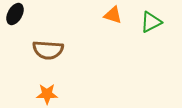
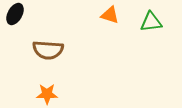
orange triangle: moved 3 px left
green triangle: rotated 20 degrees clockwise
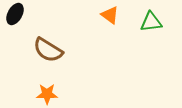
orange triangle: rotated 18 degrees clockwise
brown semicircle: rotated 28 degrees clockwise
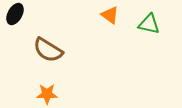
green triangle: moved 2 px left, 2 px down; rotated 20 degrees clockwise
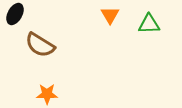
orange triangle: rotated 24 degrees clockwise
green triangle: rotated 15 degrees counterclockwise
brown semicircle: moved 8 px left, 5 px up
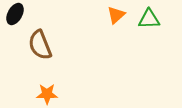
orange triangle: moved 6 px right; rotated 18 degrees clockwise
green triangle: moved 5 px up
brown semicircle: rotated 36 degrees clockwise
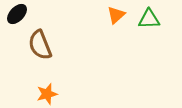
black ellipse: moved 2 px right; rotated 15 degrees clockwise
orange star: rotated 15 degrees counterclockwise
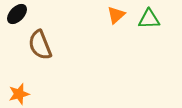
orange star: moved 28 px left
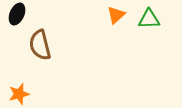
black ellipse: rotated 20 degrees counterclockwise
brown semicircle: rotated 8 degrees clockwise
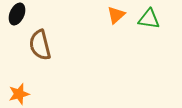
green triangle: rotated 10 degrees clockwise
